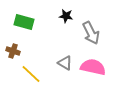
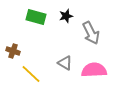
black star: rotated 24 degrees counterclockwise
green rectangle: moved 12 px right, 5 px up
pink semicircle: moved 1 px right, 3 px down; rotated 15 degrees counterclockwise
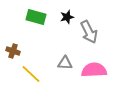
black star: moved 1 px right, 1 px down
gray arrow: moved 2 px left, 1 px up
gray triangle: rotated 28 degrees counterclockwise
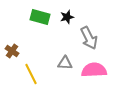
green rectangle: moved 4 px right
gray arrow: moved 6 px down
brown cross: moved 1 px left; rotated 16 degrees clockwise
yellow line: rotated 20 degrees clockwise
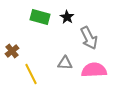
black star: rotated 24 degrees counterclockwise
brown cross: rotated 16 degrees clockwise
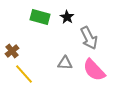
pink semicircle: rotated 130 degrees counterclockwise
yellow line: moved 7 px left; rotated 15 degrees counterclockwise
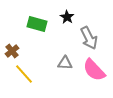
green rectangle: moved 3 px left, 7 px down
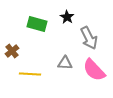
yellow line: moved 6 px right; rotated 45 degrees counterclockwise
